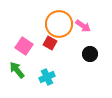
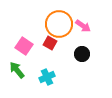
black circle: moved 8 px left
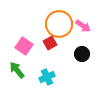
red square: rotated 32 degrees clockwise
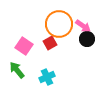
black circle: moved 5 px right, 15 px up
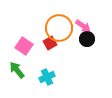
orange circle: moved 4 px down
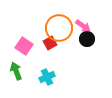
green arrow: moved 1 px left, 1 px down; rotated 18 degrees clockwise
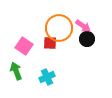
red square: rotated 32 degrees clockwise
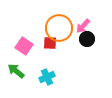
pink arrow: rotated 98 degrees clockwise
green arrow: rotated 30 degrees counterclockwise
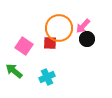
green arrow: moved 2 px left
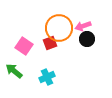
pink arrow: rotated 28 degrees clockwise
red square: rotated 24 degrees counterclockwise
